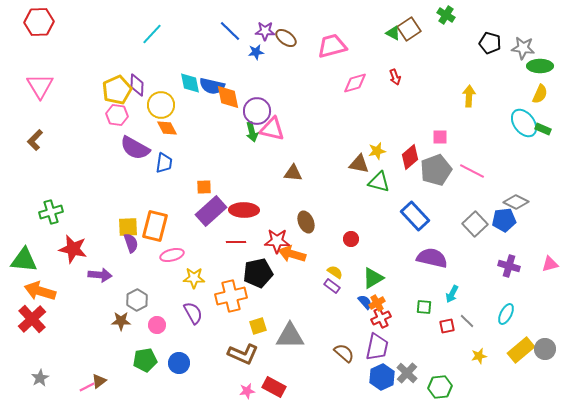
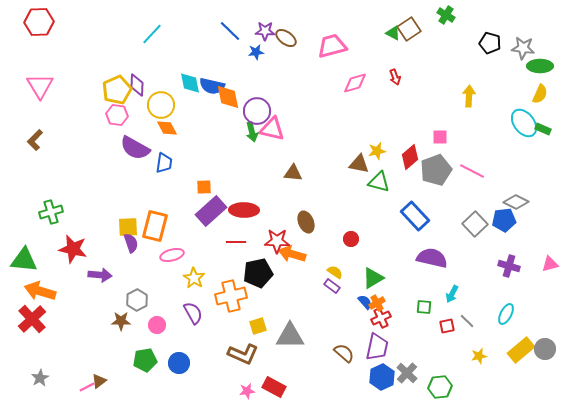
yellow star at (194, 278): rotated 30 degrees clockwise
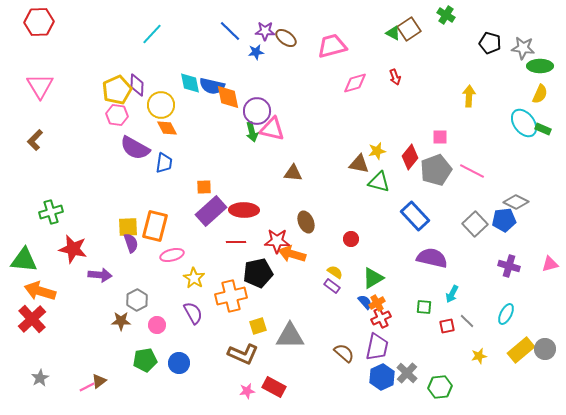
red diamond at (410, 157): rotated 10 degrees counterclockwise
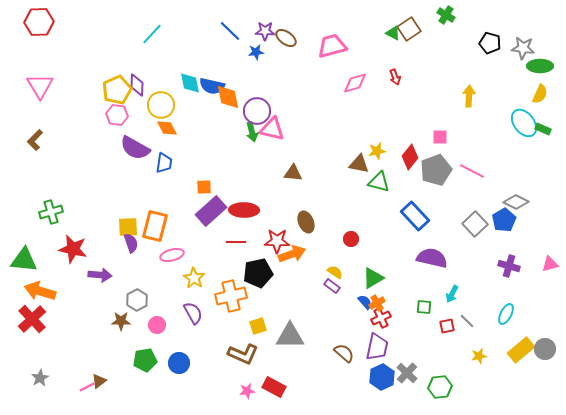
blue pentagon at (504, 220): rotated 25 degrees counterclockwise
orange arrow at (292, 254): rotated 144 degrees clockwise
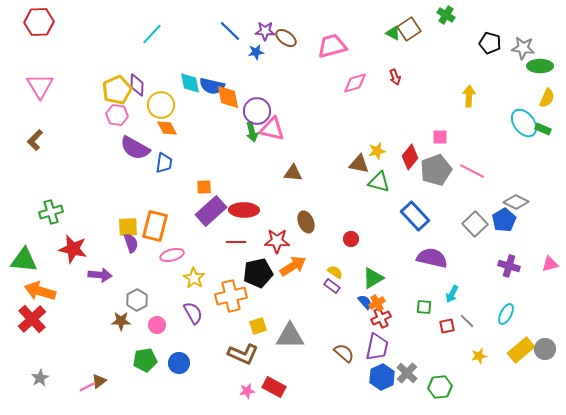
yellow semicircle at (540, 94): moved 7 px right, 4 px down
orange arrow at (292, 254): moved 1 px right, 12 px down; rotated 12 degrees counterclockwise
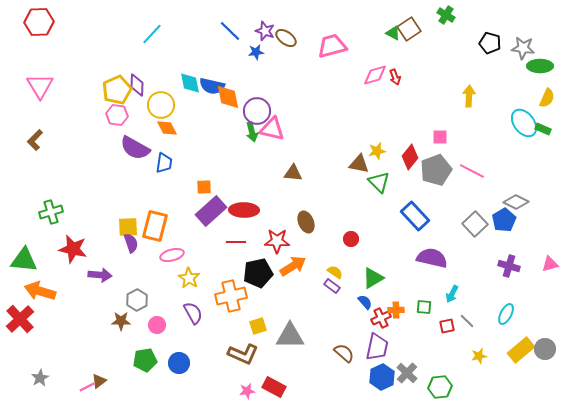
purple star at (265, 31): rotated 18 degrees clockwise
pink diamond at (355, 83): moved 20 px right, 8 px up
green triangle at (379, 182): rotated 30 degrees clockwise
yellow star at (194, 278): moved 5 px left
orange cross at (377, 303): moved 19 px right, 7 px down; rotated 28 degrees clockwise
red cross at (32, 319): moved 12 px left
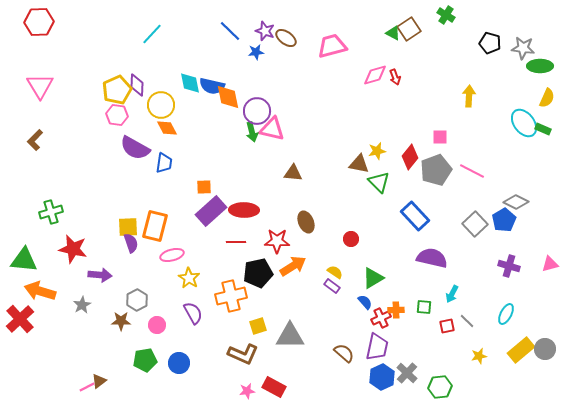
gray star at (40, 378): moved 42 px right, 73 px up
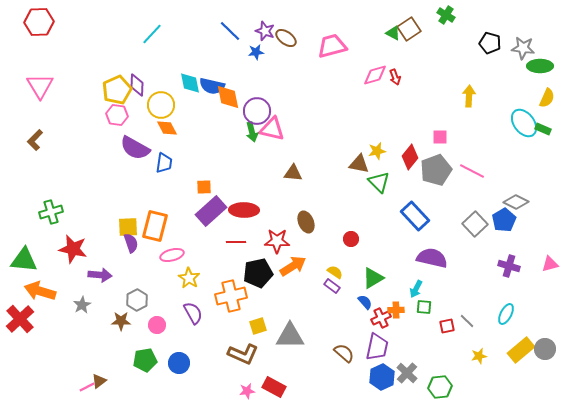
cyan arrow at (452, 294): moved 36 px left, 5 px up
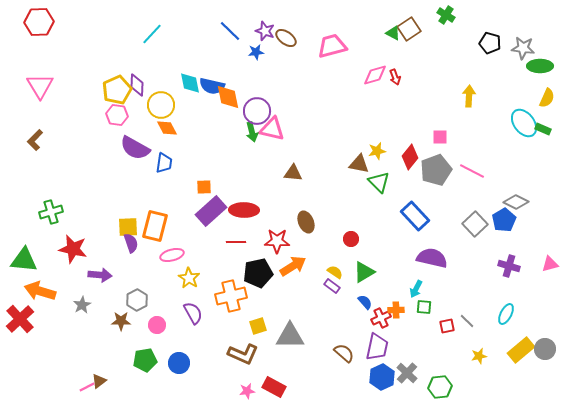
green triangle at (373, 278): moved 9 px left, 6 px up
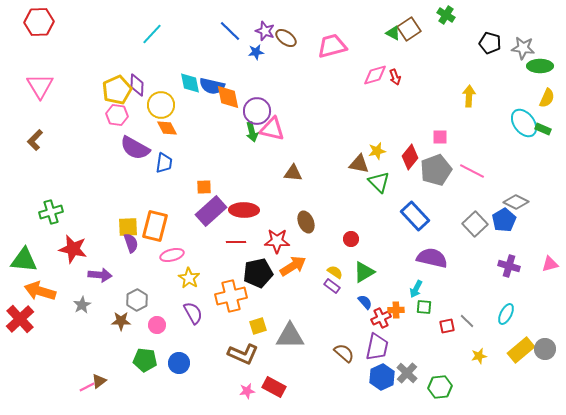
green pentagon at (145, 360): rotated 15 degrees clockwise
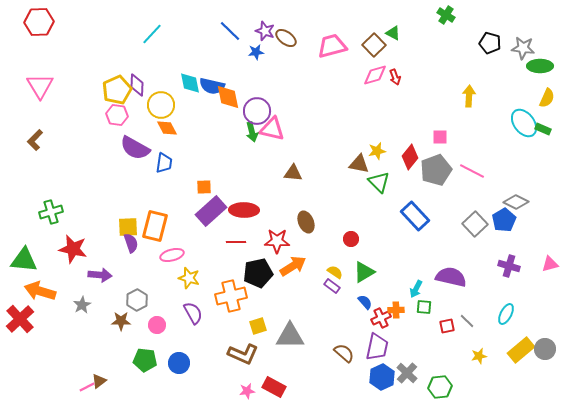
brown square at (409, 29): moved 35 px left, 16 px down; rotated 10 degrees counterclockwise
purple semicircle at (432, 258): moved 19 px right, 19 px down
yellow star at (189, 278): rotated 15 degrees counterclockwise
